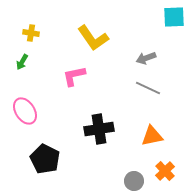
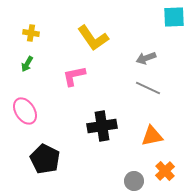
green arrow: moved 5 px right, 2 px down
black cross: moved 3 px right, 3 px up
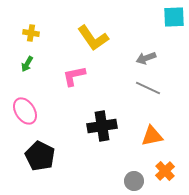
black pentagon: moved 5 px left, 3 px up
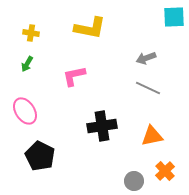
yellow L-shape: moved 3 px left, 10 px up; rotated 44 degrees counterclockwise
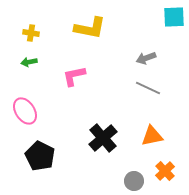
green arrow: moved 2 px right, 2 px up; rotated 49 degrees clockwise
black cross: moved 1 px right, 12 px down; rotated 32 degrees counterclockwise
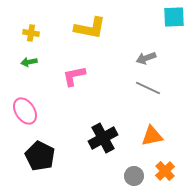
black cross: rotated 12 degrees clockwise
gray circle: moved 5 px up
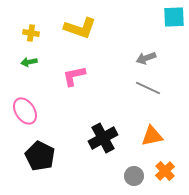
yellow L-shape: moved 10 px left; rotated 8 degrees clockwise
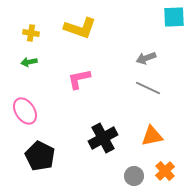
pink L-shape: moved 5 px right, 3 px down
